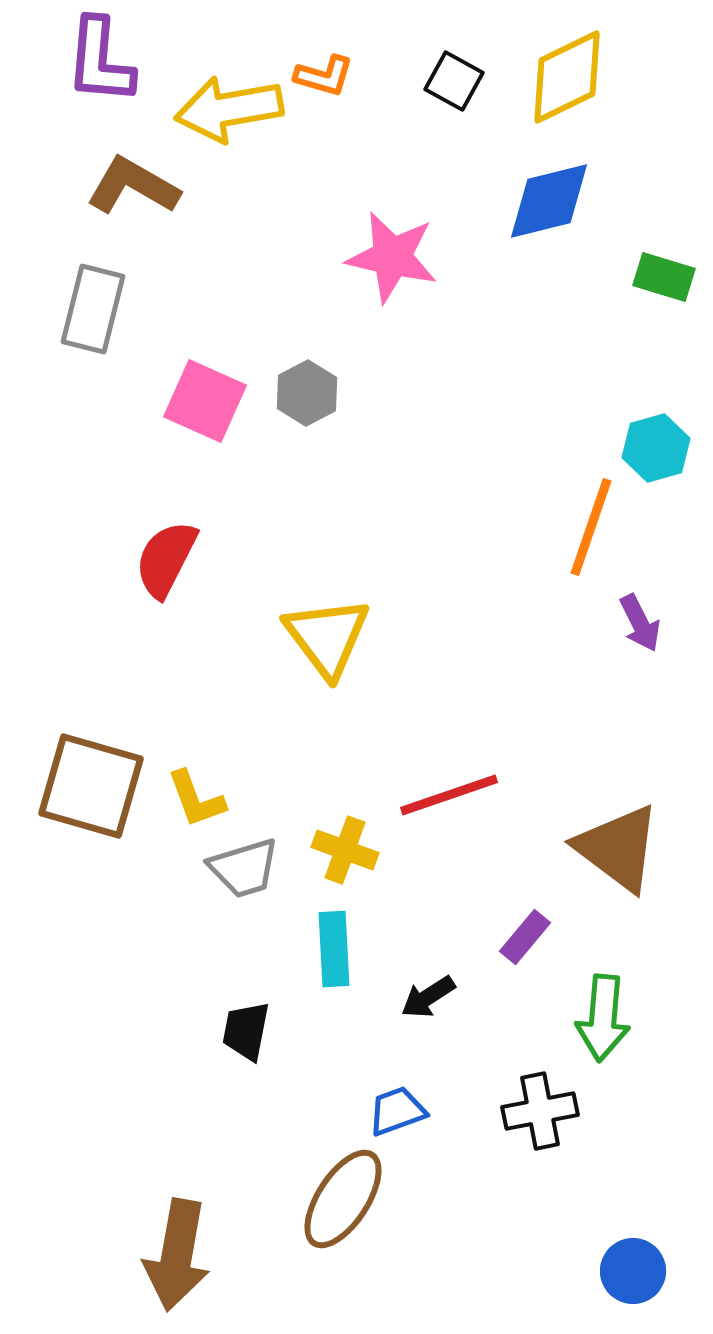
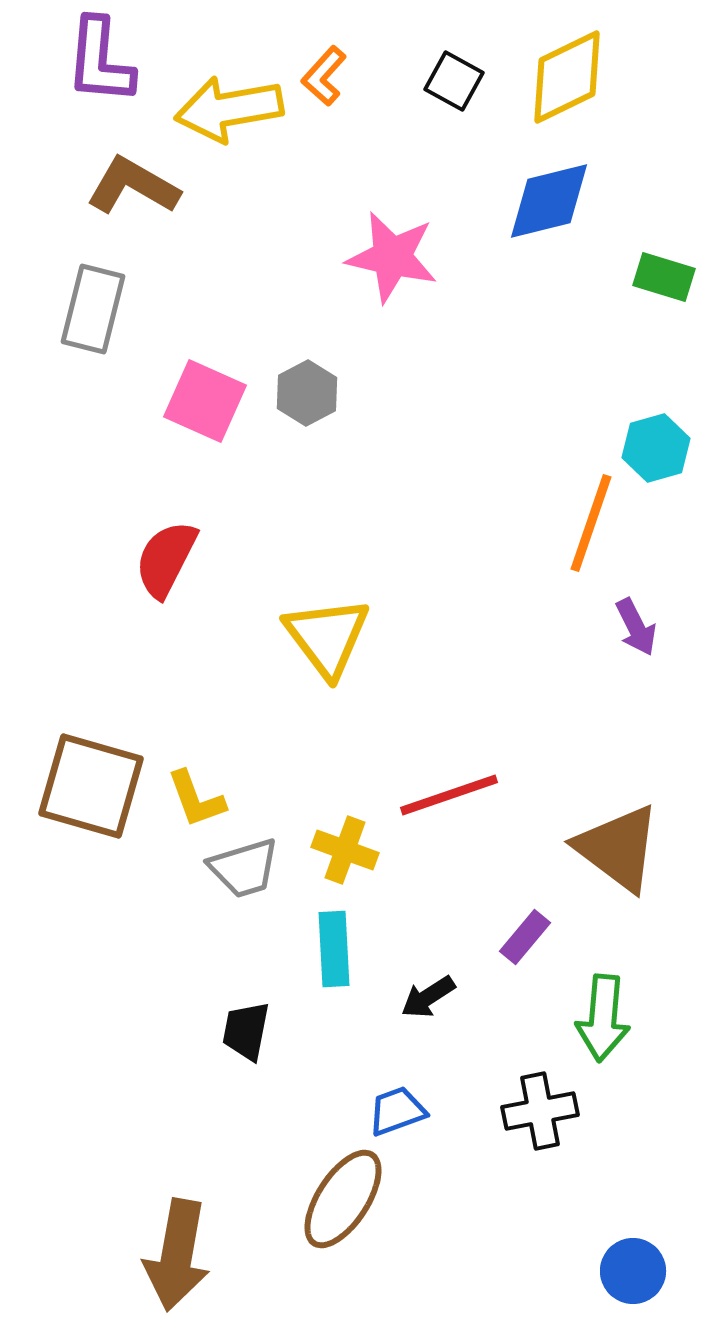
orange L-shape: rotated 116 degrees clockwise
orange line: moved 4 px up
purple arrow: moved 4 px left, 4 px down
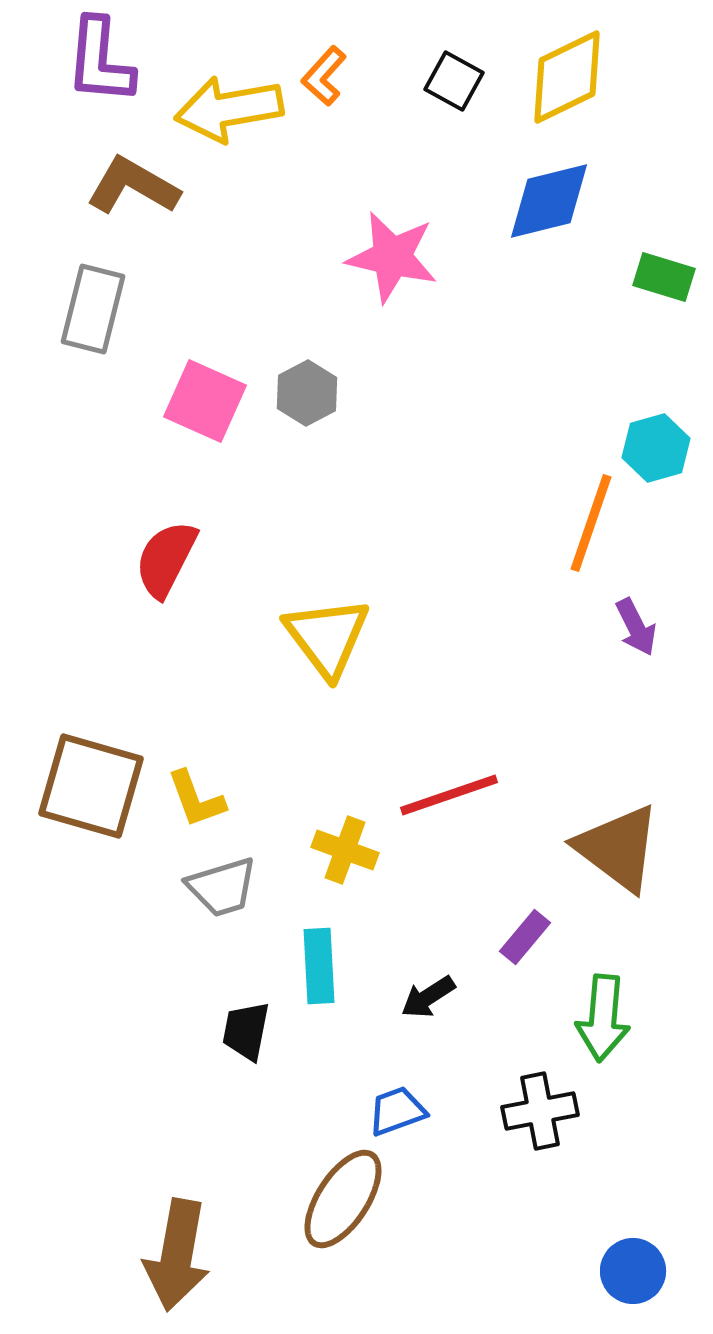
gray trapezoid: moved 22 px left, 19 px down
cyan rectangle: moved 15 px left, 17 px down
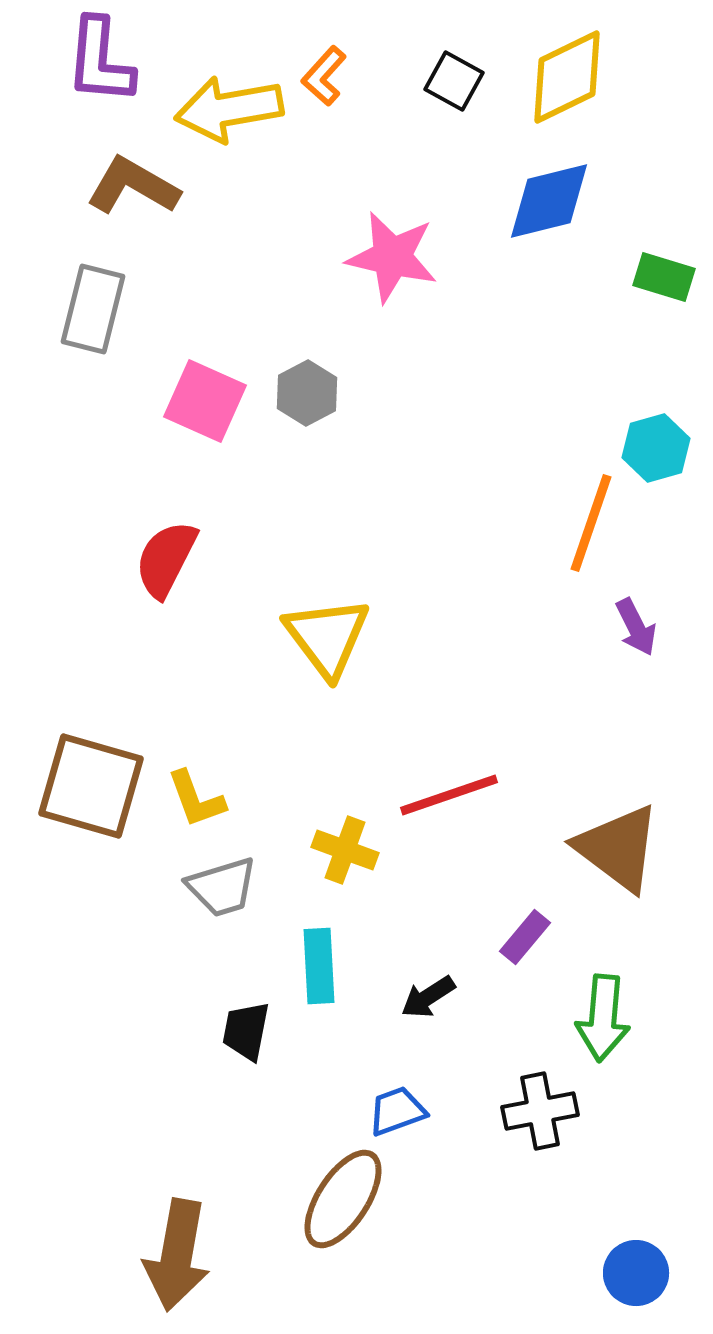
blue circle: moved 3 px right, 2 px down
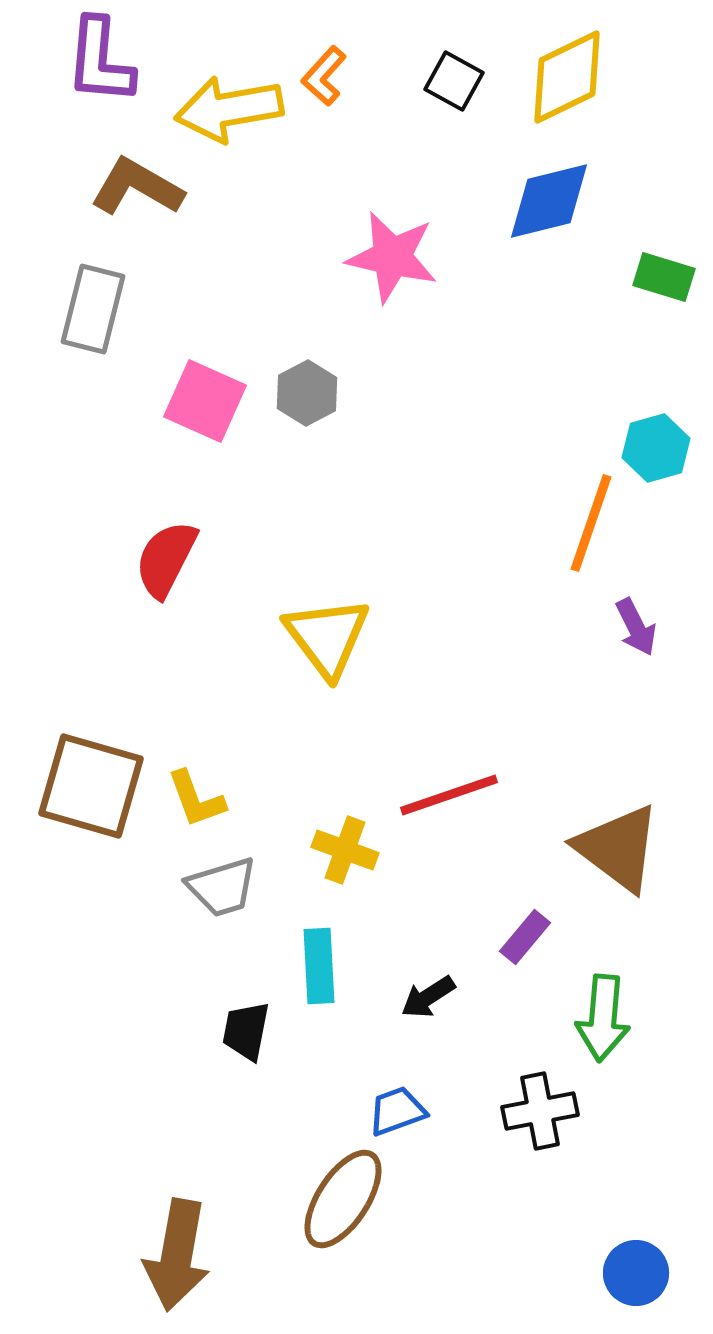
brown L-shape: moved 4 px right, 1 px down
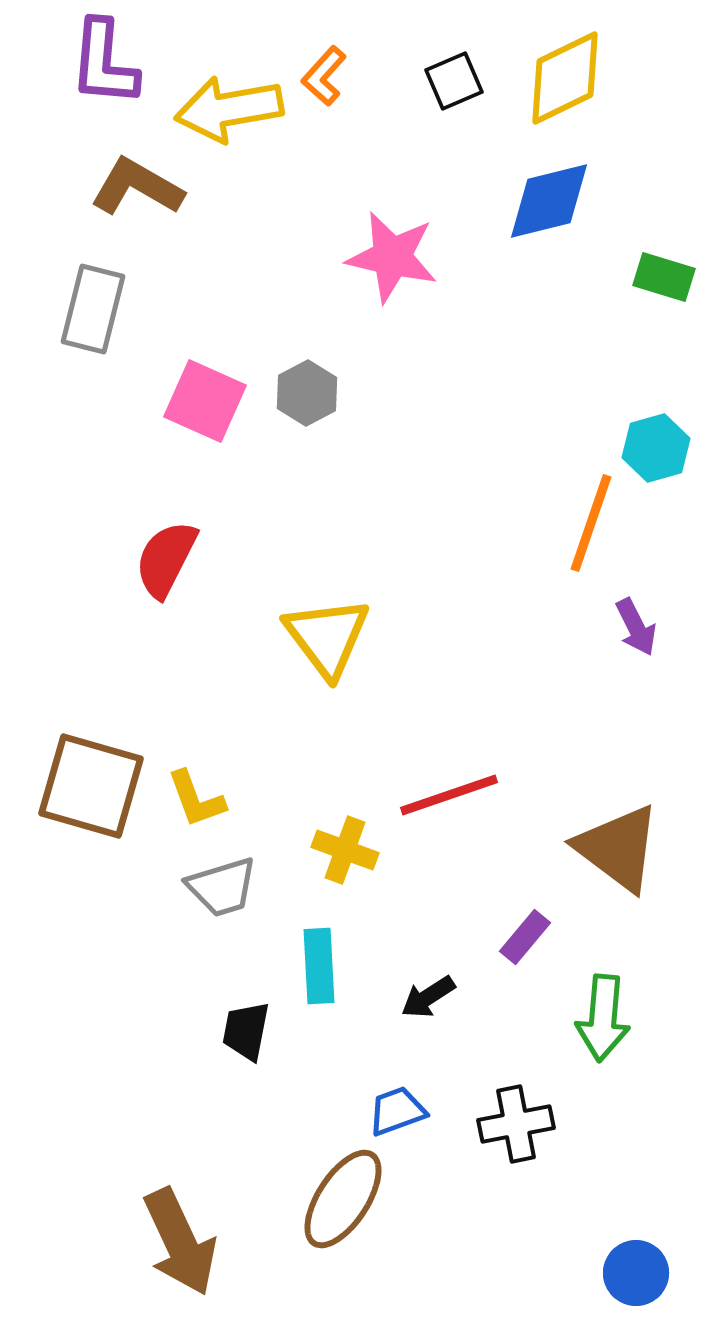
purple L-shape: moved 4 px right, 2 px down
yellow diamond: moved 2 px left, 1 px down
black square: rotated 38 degrees clockwise
black cross: moved 24 px left, 13 px down
brown arrow: moved 3 px right, 13 px up; rotated 35 degrees counterclockwise
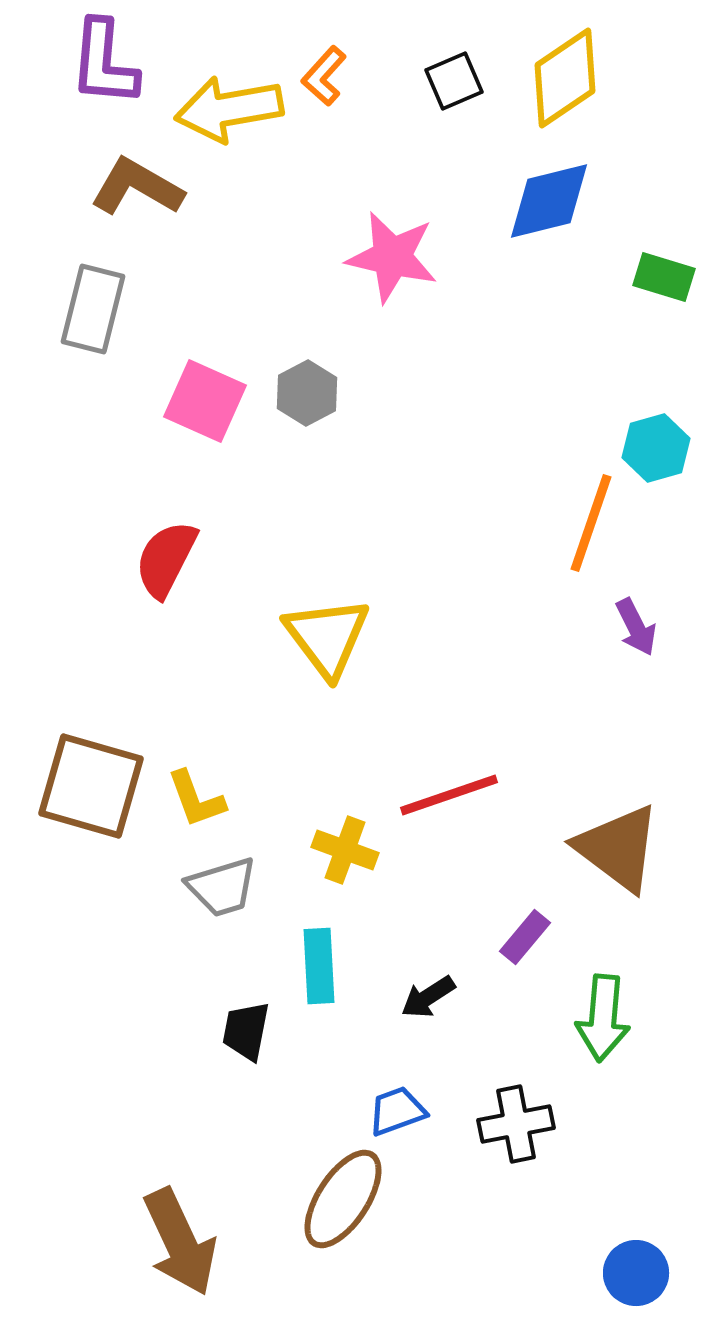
yellow diamond: rotated 8 degrees counterclockwise
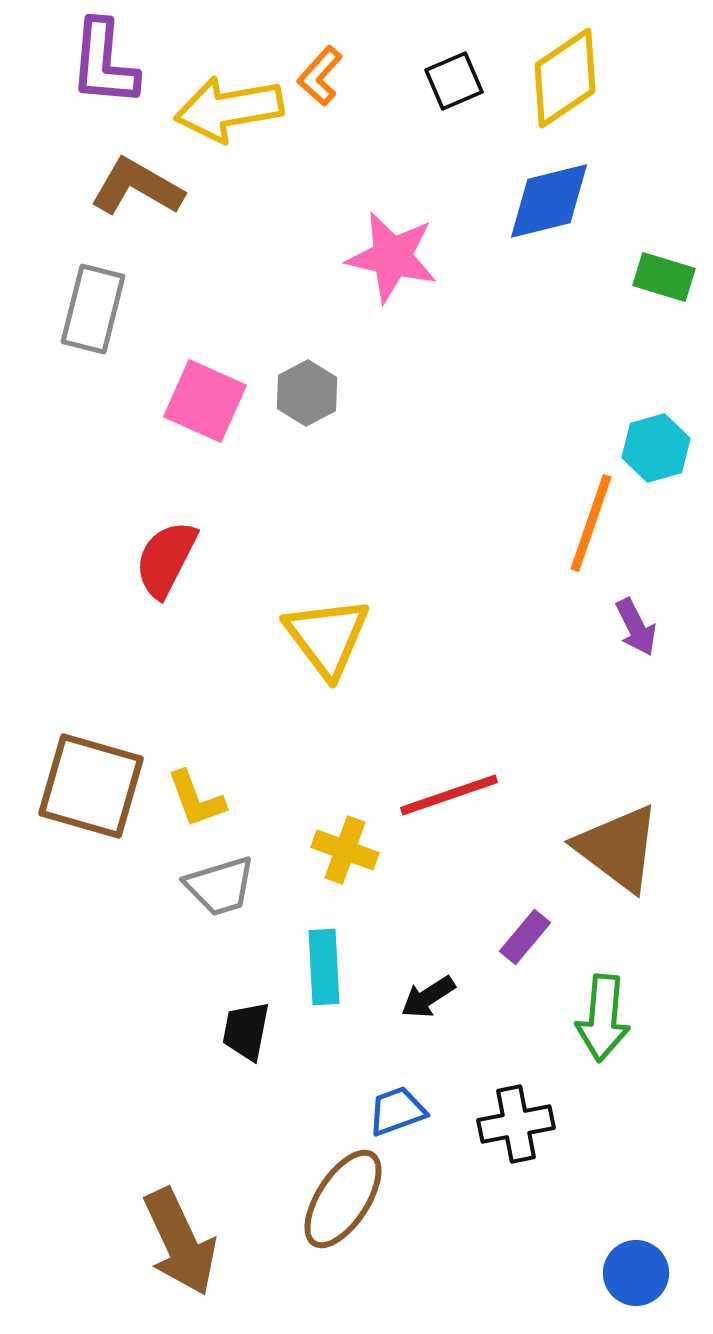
orange L-shape: moved 4 px left
gray trapezoid: moved 2 px left, 1 px up
cyan rectangle: moved 5 px right, 1 px down
